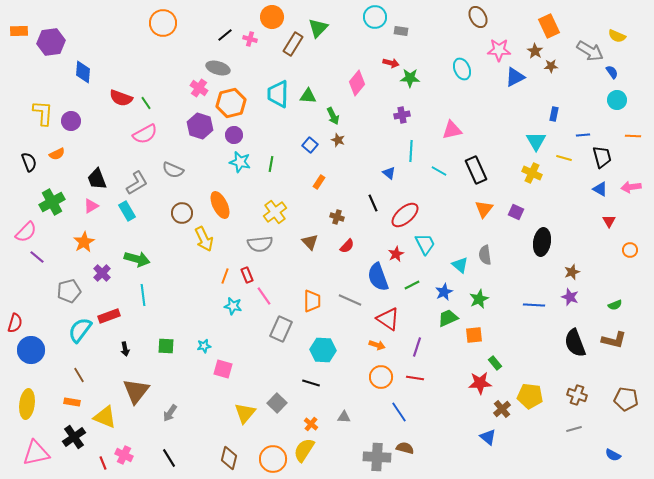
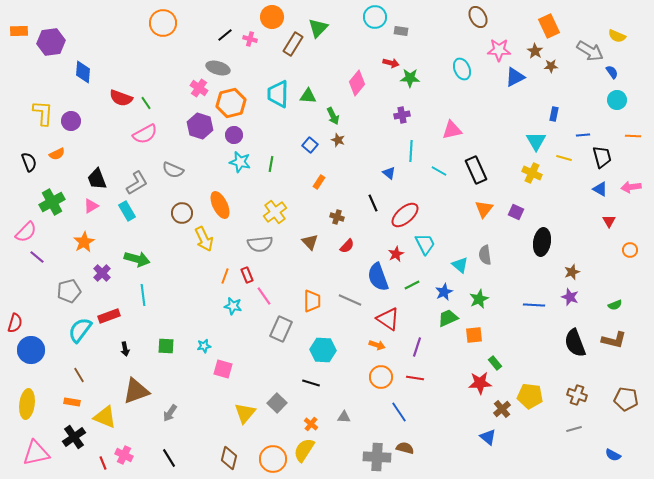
brown triangle at (136, 391): rotated 32 degrees clockwise
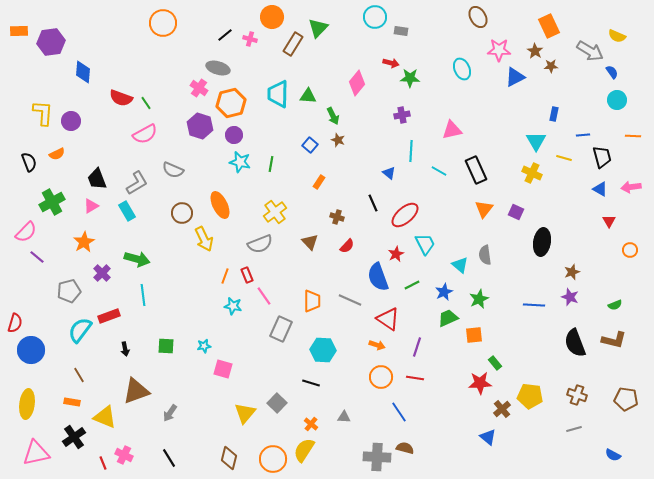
gray semicircle at (260, 244): rotated 15 degrees counterclockwise
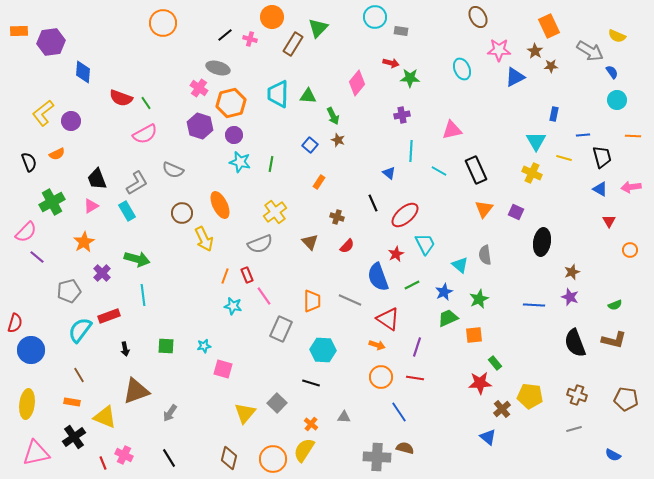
yellow L-shape at (43, 113): rotated 132 degrees counterclockwise
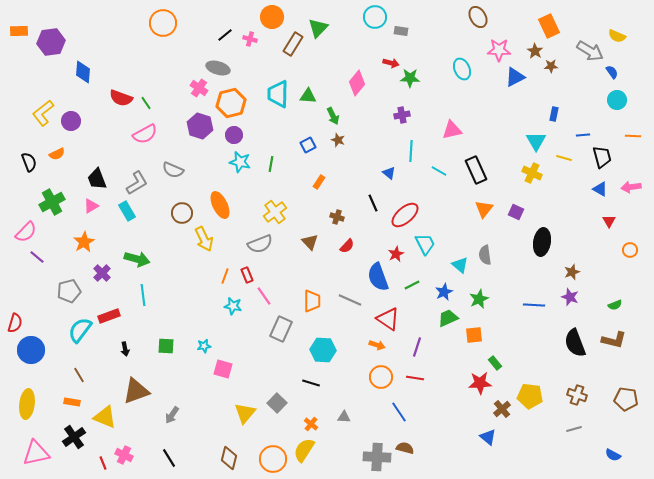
blue square at (310, 145): moved 2 px left; rotated 21 degrees clockwise
gray arrow at (170, 413): moved 2 px right, 2 px down
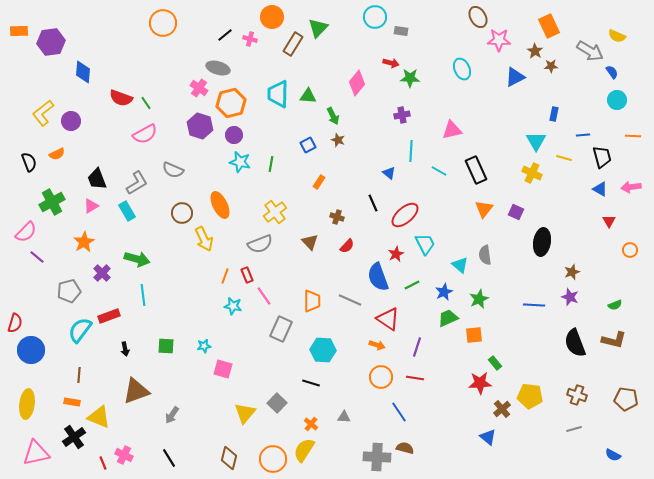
pink star at (499, 50): moved 10 px up
brown line at (79, 375): rotated 35 degrees clockwise
yellow triangle at (105, 417): moved 6 px left
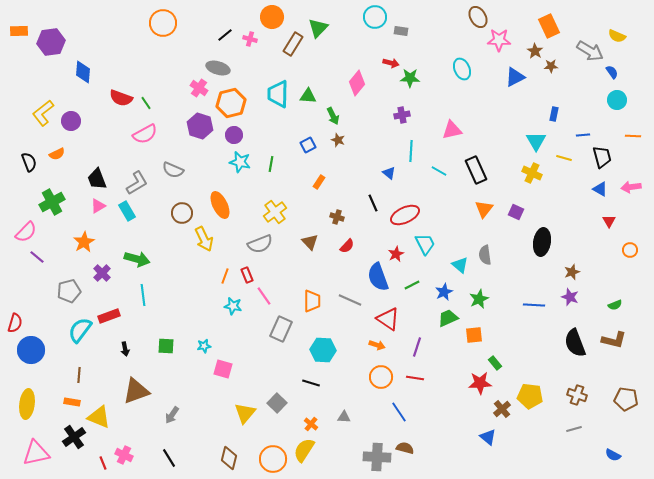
pink triangle at (91, 206): moved 7 px right
red ellipse at (405, 215): rotated 16 degrees clockwise
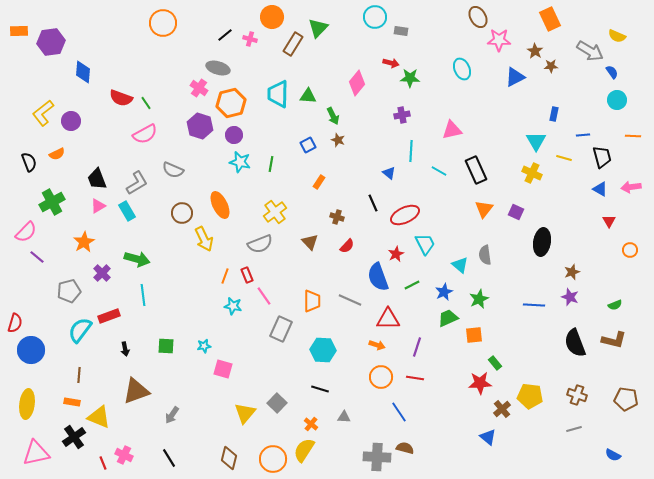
orange rectangle at (549, 26): moved 1 px right, 7 px up
red triangle at (388, 319): rotated 35 degrees counterclockwise
black line at (311, 383): moved 9 px right, 6 px down
